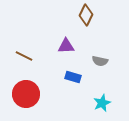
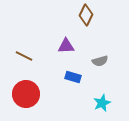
gray semicircle: rotated 28 degrees counterclockwise
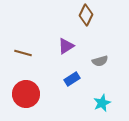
purple triangle: rotated 30 degrees counterclockwise
brown line: moved 1 px left, 3 px up; rotated 12 degrees counterclockwise
blue rectangle: moved 1 px left, 2 px down; rotated 49 degrees counterclockwise
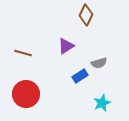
gray semicircle: moved 1 px left, 2 px down
blue rectangle: moved 8 px right, 3 px up
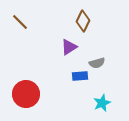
brown diamond: moved 3 px left, 6 px down
purple triangle: moved 3 px right, 1 px down
brown line: moved 3 px left, 31 px up; rotated 30 degrees clockwise
gray semicircle: moved 2 px left
blue rectangle: rotated 28 degrees clockwise
